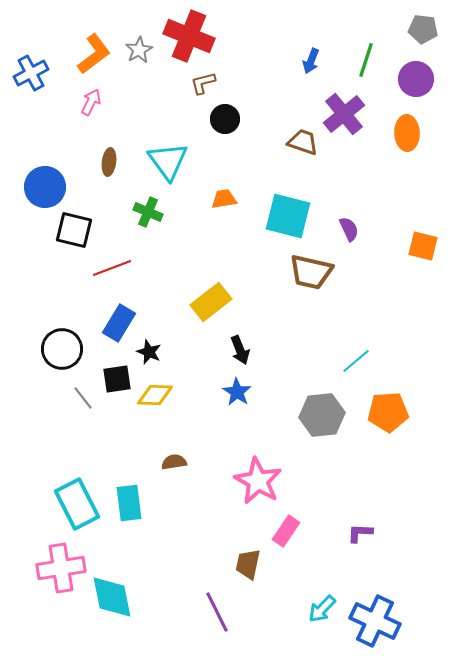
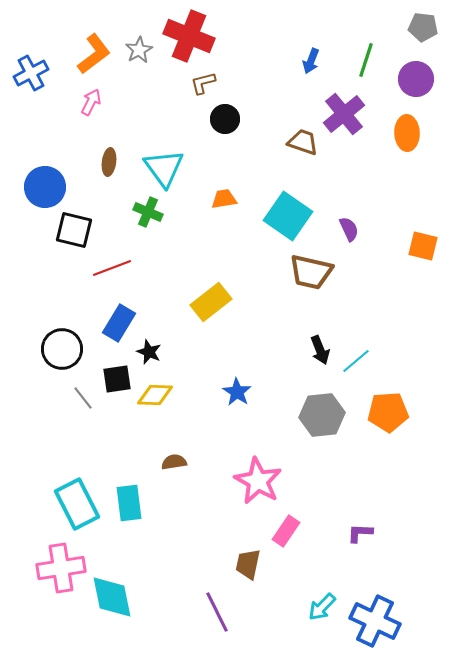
gray pentagon at (423, 29): moved 2 px up
cyan triangle at (168, 161): moved 4 px left, 7 px down
cyan square at (288, 216): rotated 21 degrees clockwise
black arrow at (240, 350): moved 80 px right
cyan arrow at (322, 609): moved 2 px up
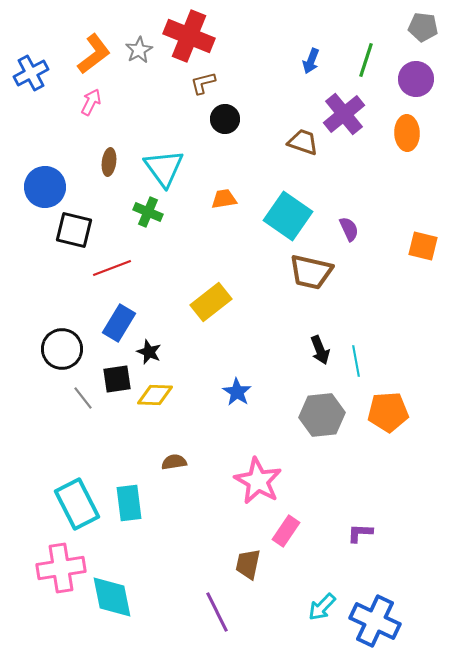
cyan line at (356, 361): rotated 60 degrees counterclockwise
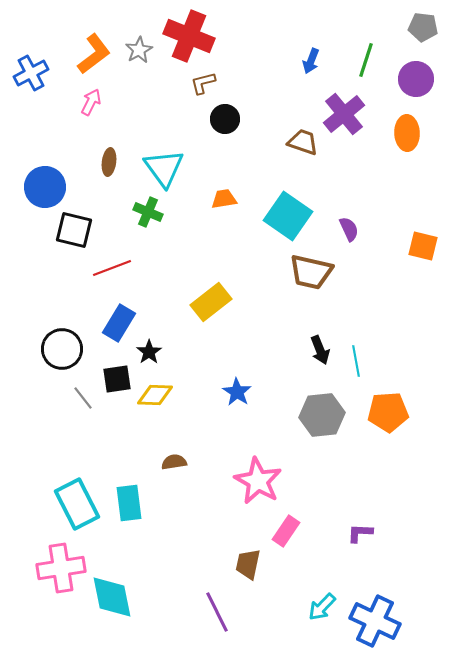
black star at (149, 352): rotated 15 degrees clockwise
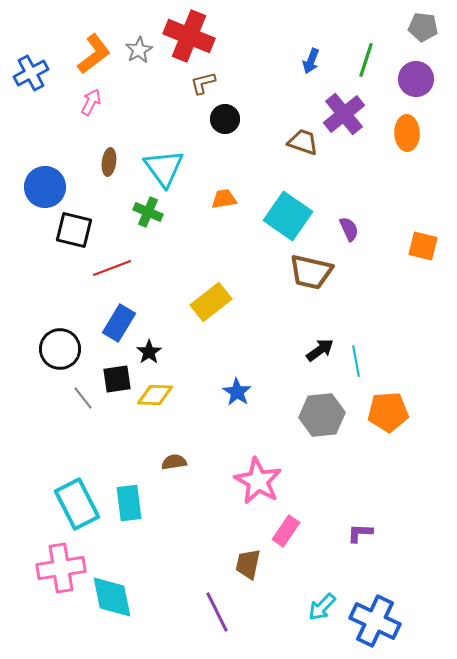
black circle at (62, 349): moved 2 px left
black arrow at (320, 350): rotated 104 degrees counterclockwise
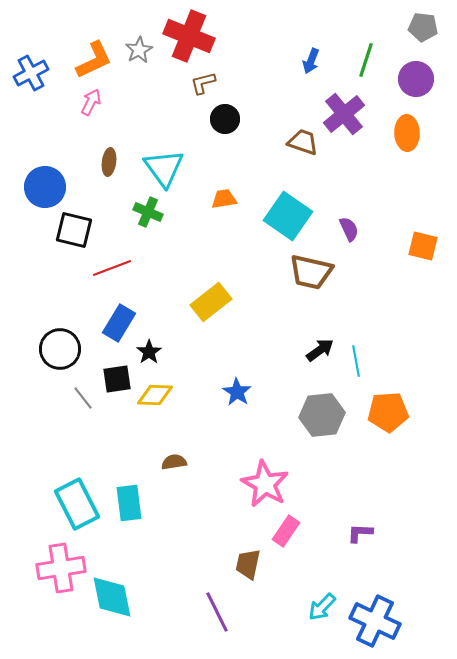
orange L-shape at (94, 54): moved 6 px down; rotated 12 degrees clockwise
pink star at (258, 481): moved 7 px right, 3 px down
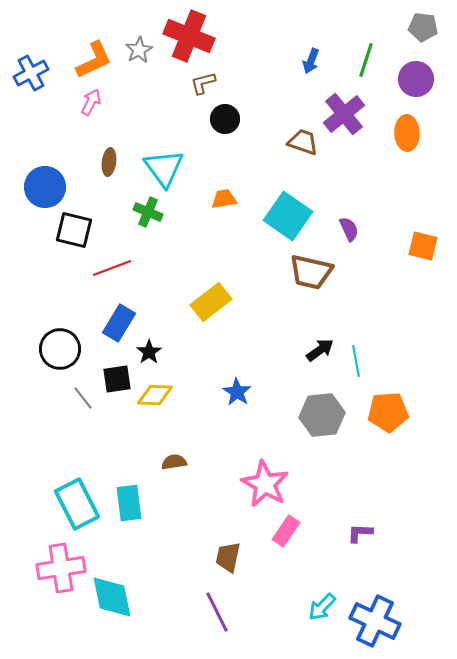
brown trapezoid at (248, 564): moved 20 px left, 7 px up
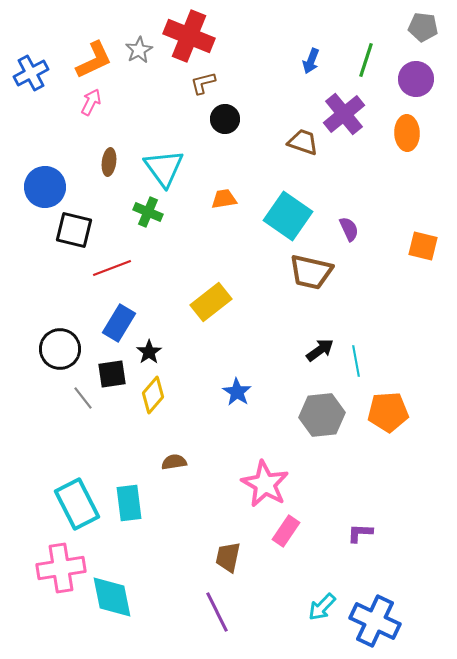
black square at (117, 379): moved 5 px left, 5 px up
yellow diamond at (155, 395): moved 2 px left; rotated 51 degrees counterclockwise
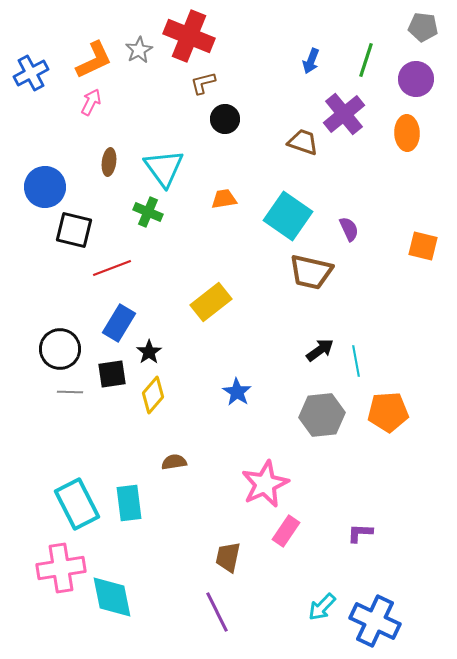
gray line at (83, 398): moved 13 px left, 6 px up; rotated 50 degrees counterclockwise
pink star at (265, 484): rotated 18 degrees clockwise
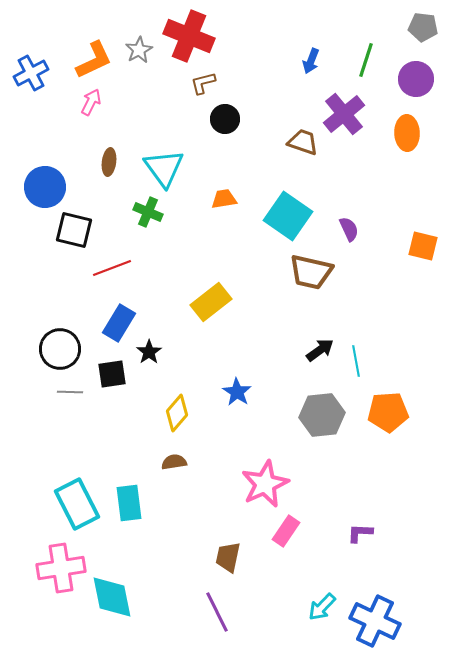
yellow diamond at (153, 395): moved 24 px right, 18 px down
